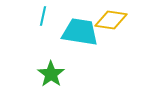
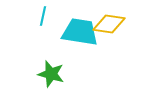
yellow diamond: moved 2 px left, 4 px down
green star: rotated 20 degrees counterclockwise
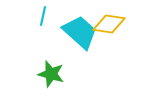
cyan trapezoid: rotated 33 degrees clockwise
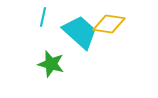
cyan line: moved 1 px down
green star: moved 10 px up
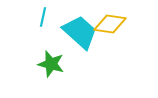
yellow diamond: moved 1 px right
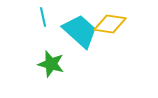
cyan line: rotated 24 degrees counterclockwise
cyan trapezoid: moved 1 px up
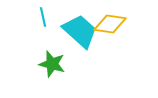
green star: moved 1 px right
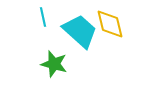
yellow diamond: rotated 68 degrees clockwise
green star: moved 2 px right
